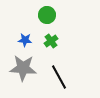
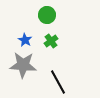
blue star: rotated 24 degrees clockwise
gray star: moved 3 px up
black line: moved 1 px left, 5 px down
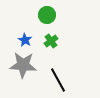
black line: moved 2 px up
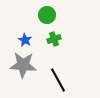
green cross: moved 3 px right, 2 px up; rotated 16 degrees clockwise
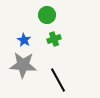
blue star: moved 1 px left
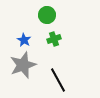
gray star: rotated 24 degrees counterclockwise
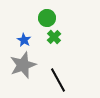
green circle: moved 3 px down
green cross: moved 2 px up; rotated 24 degrees counterclockwise
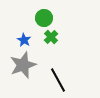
green circle: moved 3 px left
green cross: moved 3 px left
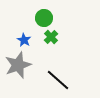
gray star: moved 5 px left
black line: rotated 20 degrees counterclockwise
